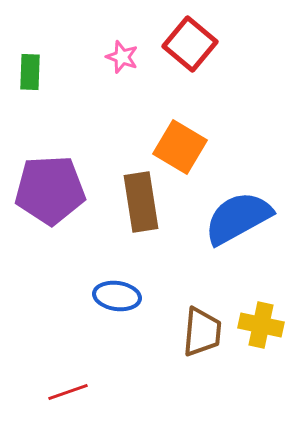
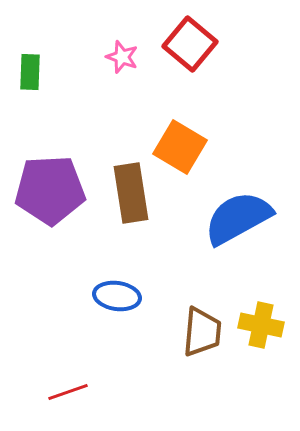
brown rectangle: moved 10 px left, 9 px up
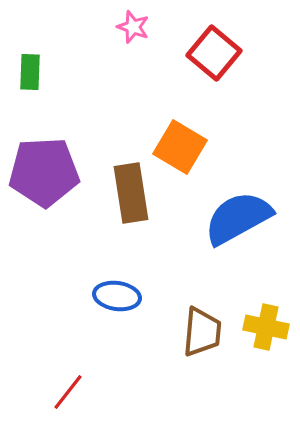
red square: moved 24 px right, 9 px down
pink star: moved 11 px right, 30 px up
purple pentagon: moved 6 px left, 18 px up
yellow cross: moved 5 px right, 2 px down
red line: rotated 33 degrees counterclockwise
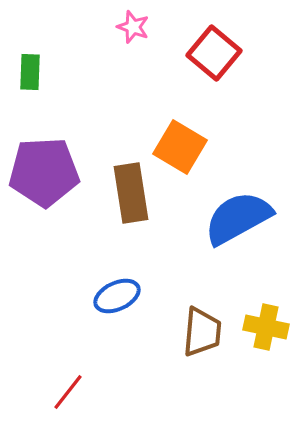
blue ellipse: rotated 33 degrees counterclockwise
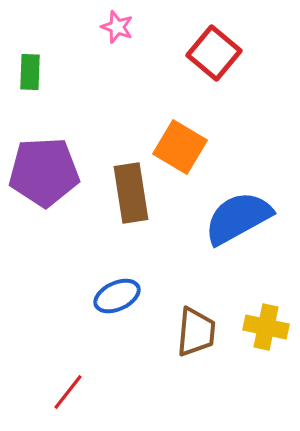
pink star: moved 16 px left
brown trapezoid: moved 6 px left
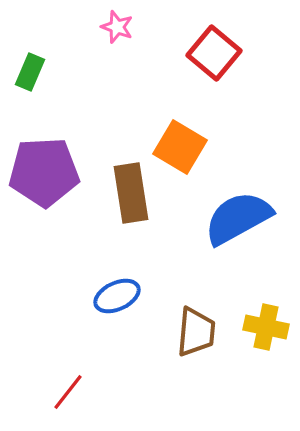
green rectangle: rotated 21 degrees clockwise
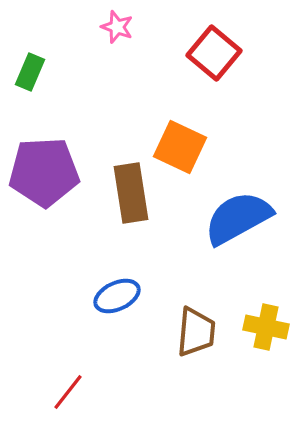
orange square: rotated 6 degrees counterclockwise
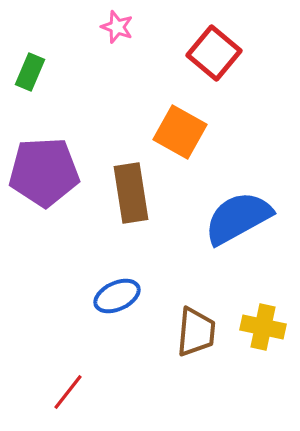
orange square: moved 15 px up; rotated 4 degrees clockwise
yellow cross: moved 3 px left
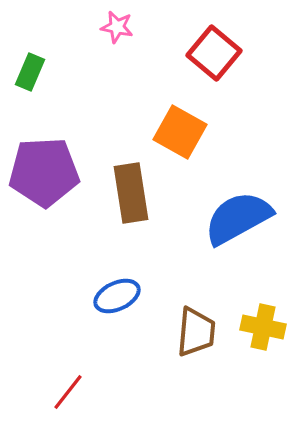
pink star: rotated 8 degrees counterclockwise
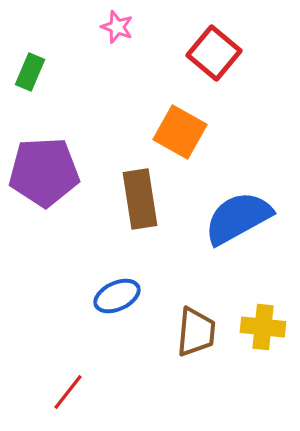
pink star: rotated 8 degrees clockwise
brown rectangle: moved 9 px right, 6 px down
yellow cross: rotated 6 degrees counterclockwise
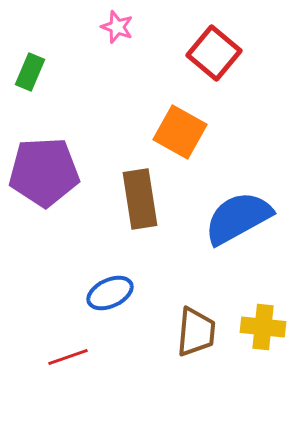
blue ellipse: moved 7 px left, 3 px up
red line: moved 35 px up; rotated 33 degrees clockwise
